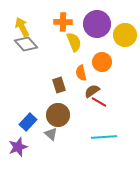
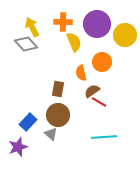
yellow arrow: moved 10 px right
brown rectangle: moved 1 px left, 4 px down; rotated 28 degrees clockwise
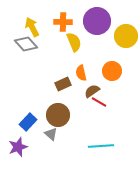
purple circle: moved 3 px up
yellow circle: moved 1 px right, 1 px down
orange circle: moved 10 px right, 9 px down
brown rectangle: moved 5 px right, 5 px up; rotated 56 degrees clockwise
cyan line: moved 3 px left, 9 px down
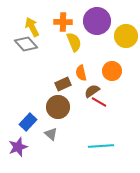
brown circle: moved 8 px up
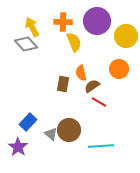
orange circle: moved 7 px right, 2 px up
brown rectangle: rotated 56 degrees counterclockwise
brown semicircle: moved 5 px up
brown circle: moved 11 px right, 23 px down
purple star: rotated 18 degrees counterclockwise
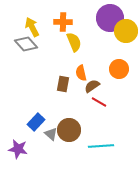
purple circle: moved 13 px right, 3 px up
yellow circle: moved 5 px up
blue rectangle: moved 8 px right
purple star: moved 2 px down; rotated 24 degrees counterclockwise
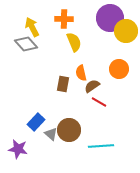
orange cross: moved 1 px right, 3 px up
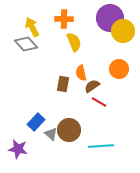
yellow circle: moved 3 px left
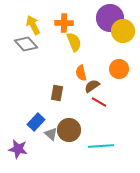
orange cross: moved 4 px down
yellow arrow: moved 1 px right, 2 px up
brown rectangle: moved 6 px left, 9 px down
